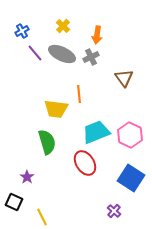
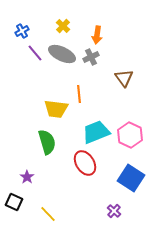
yellow line: moved 6 px right, 3 px up; rotated 18 degrees counterclockwise
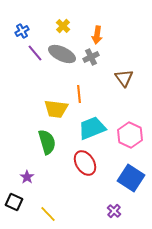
cyan trapezoid: moved 4 px left, 4 px up
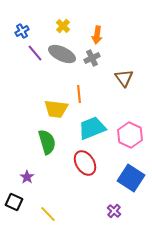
gray cross: moved 1 px right, 1 px down
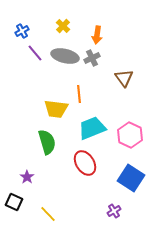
gray ellipse: moved 3 px right, 2 px down; rotated 12 degrees counterclockwise
purple cross: rotated 16 degrees clockwise
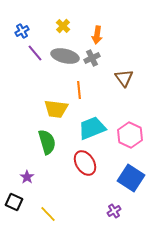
orange line: moved 4 px up
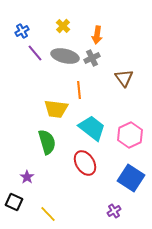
cyan trapezoid: rotated 60 degrees clockwise
pink hexagon: rotated 10 degrees clockwise
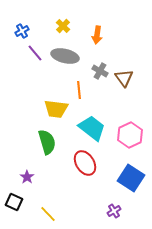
gray cross: moved 8 px right, 13 px down; rotated 35 degrees counterclockwise
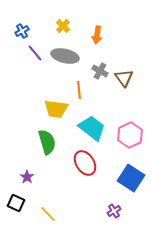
black square: moved 2 px right, 1 px down
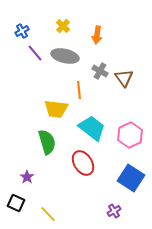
red ellipse: moved 2 px left
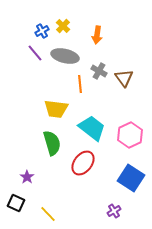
blue cross: moved 20 px right
gray cross: moved 1 px left
orange line: moved 1 px right, 6 px up
green semicircle: moved 5 px right, 1 px down
red ellipse: rotated 70 degrees clockwise
